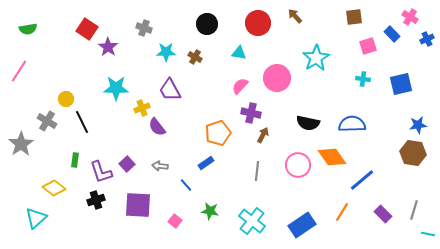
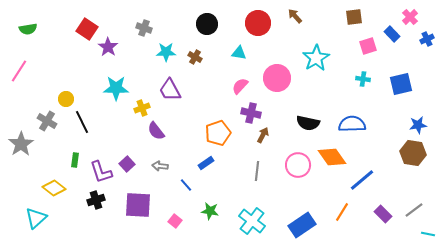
pink cross at (410, 17): rotated 14 degrees clockwise
purple semicircle at (157, 127): moved 1 px left, 4 px down
gray line at (414, 210): rotated 36 degrees clockwise
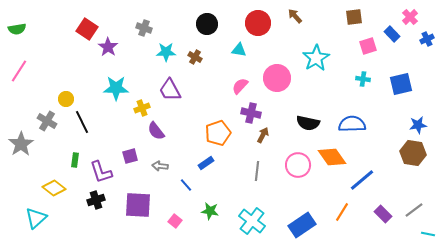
green semicircle at (28, 29): moved 11 px left
cyan triangle at (239, 53): moved 3 px up
purple square at (127, 164): moved 3 px right, 8 px up; rotated 28 degrees clockwise
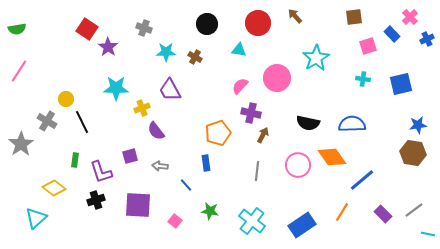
blue rectangle at (206, 163): rotated 63 degrees counterclockwise
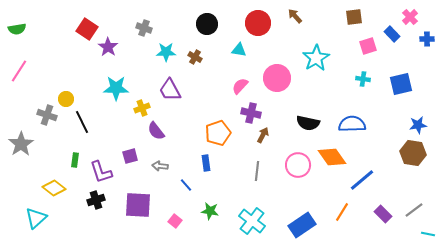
blue cross at (427, 39): rotated 24 degrees clockwise
gray cross at (47, 121): moved 6 px up; rotated 12 degrees counterclockwise
